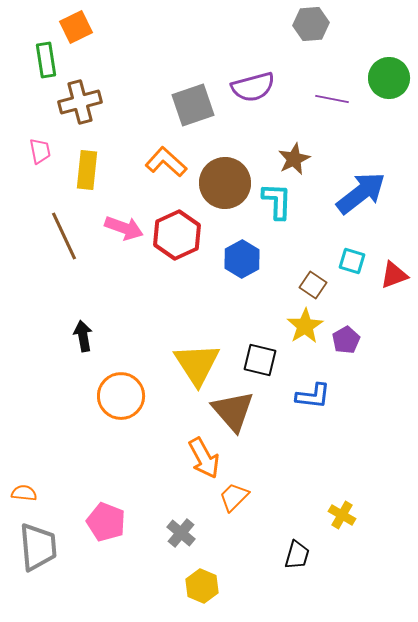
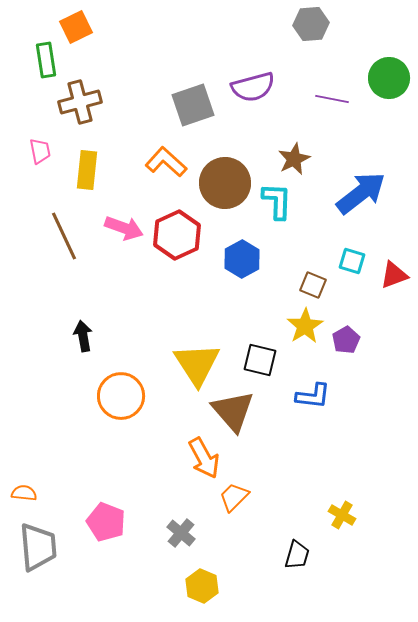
brown square: rotated 12 degrees counterclockwise
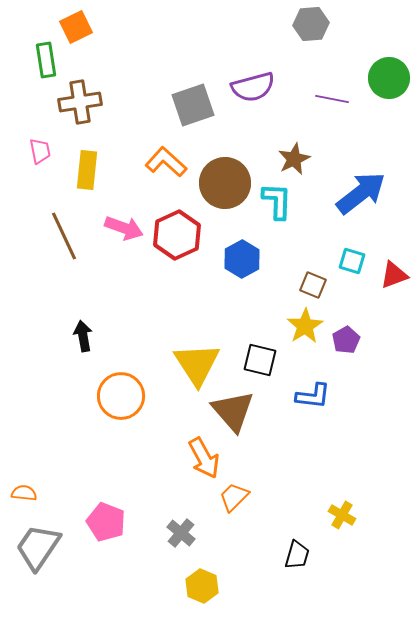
brown cross: rotated 6 degrees clockwise
gray trapezoid: rotated 141 degrees counterclockwise
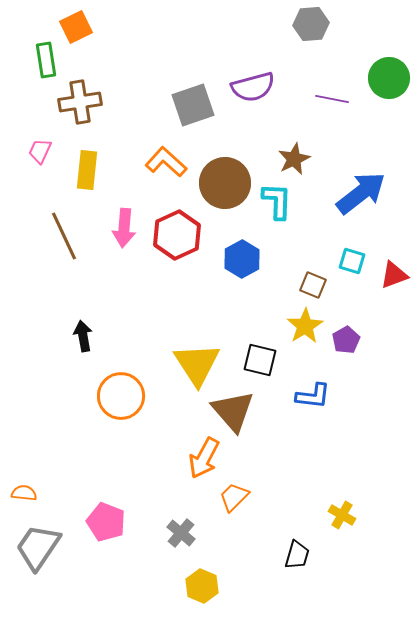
pink trapezoid: rotated 144 degrees counterclockwise
pink arrow: rotated 75 degrees clockwise
orange arrow: rotated 57 degrees clockwise
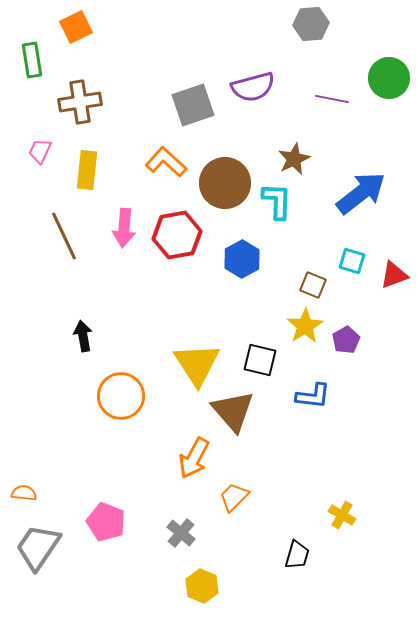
green rectangle: moved 14 px left
red hexagon: rotated 15 degrees clockwise
orange arrow: moved 10 px left
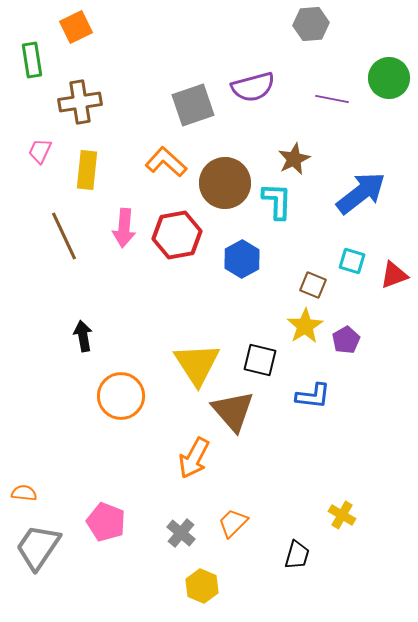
orange trapezoid: moved 1 px left, 26 px down
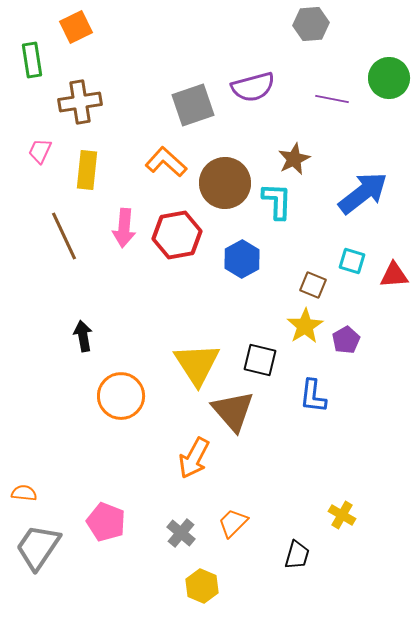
blue arrow: moved 2 px right
red triangle: rotated 16 degrees clockwise
blue L-shape: rotated 90 degrees clockwise
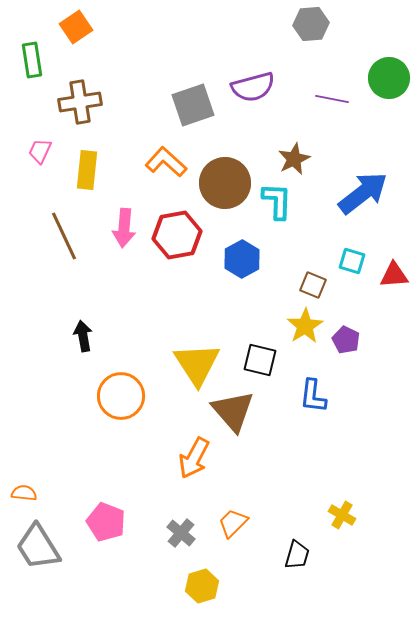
orange square: rotated 8 degrees counterclockwise
purple pentagon: rotated 16 degrees counterclockwise
gray trapezoid: rotated 66 degrees counterclockwise
yellow hexagon: rotated 20 degrees clockwise
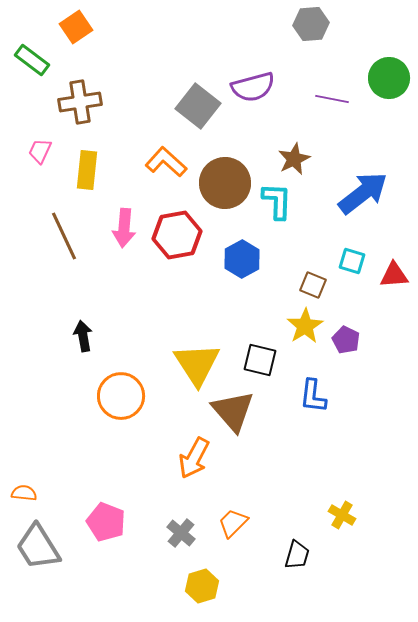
green rectangle: rotated 44 degrees counterclockwise
gray square: moved 5 px right, 1 px down; rotated 33 degrees counterclockwise
